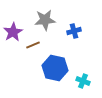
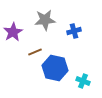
brown line: moved 2 px right, 7 px down
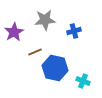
purple star: moved 1 px right
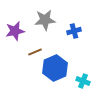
purple star: moved 1 px right, 1 px up; rotated 18 degrees clockwise
blue hexagon: rotated 25 degrees clockwise
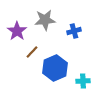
purple star: moved 2 px right; rotated 24 degrees counterclockwise
brown line: moved 3 px left; rotated 24 degrees counterclockwise
cyan cross: rotated 24 degrees counterclockwise
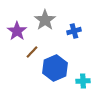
gray star: rotated 30 degrees counterclockwise
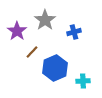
blue cross: moved 1 px down
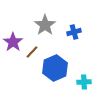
gray star: moved 5 px down
purple star: moved 4 px left, 11 px down
cyan cross: moved 1 px right, 1 px down
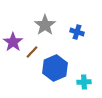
blue cross: moved 3 px right; rotated 32 degrees clockwise
